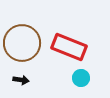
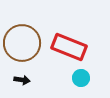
black arrow: moved 1 px right
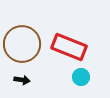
brown circle: moved 1 px down
cyan circle: moved 1 px up
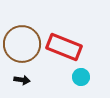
red rectangle: moved 5 px left
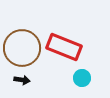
brown circle: moved 4 px down
cyan circle: moved 1 px right, 1 px down
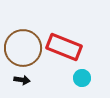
brown circle: moved 1 px right
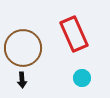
red rectangle: moved 10 px right, 13 px up; rotated 44 degrees clockwise
black arrow: rotated 77 degrees clockwise
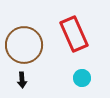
brown circle: moved 1 px right, 3 px up
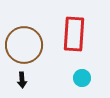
red rectangle: rotated 28 degrees clockwise
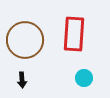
brown circle: moved 1 px right, 5 px up
cyan circle: moved 2 px right
